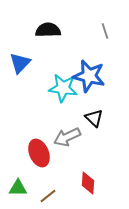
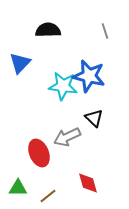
cyan star: moved 2 px up
red diamond: rotated 20 degrees counterclockwise
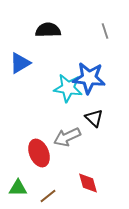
blue triangle: rotated 15 degrees clockwise
blue star: moved 2 px down; rotated 8 degrees counterclockwise
cyan star: moved 5 px right, 2 px down
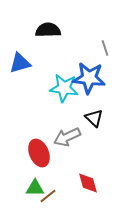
gray line: moved 17 px down
blue triangle: rotated 15 degrees clockwise
cyan star: moved 4 px left
green triangle: moved 17 px right
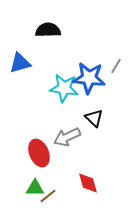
gray line: moved 11 px right, 18 px down; rotated 49 degrees clockwise
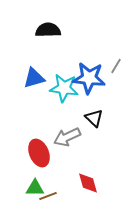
blue triangle: moved 14 px right, 15 px down
brown line: rotated 18 degrees clockwise
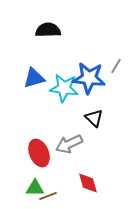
gray arrow: moved 2 px right, 7 px down
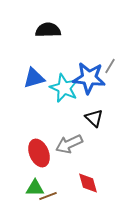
gray line: moved 6 px left
cyan star: rotated 16 degrees clockwise
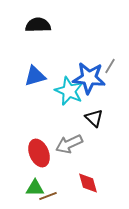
black semicircle: moved 10 px left, 5 px up
blue triangle: moved 1 px right, 2 px up
cyan star: moved 5 px right, 3 px down
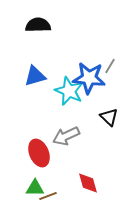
black triangle: moved 15 px right, 1 px up
gray arrow: moved 3 px left, 8 px up
